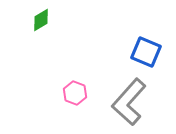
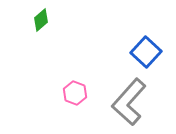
green diamond: rotated 10 degrees counterclockwise
blue square: rotated 20 degrees clockwise
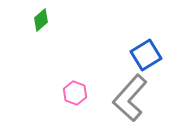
blue square: moved 3 px down; rotated 16 degrees clockwise
gray L-shape: moved 1 px right, 4 px up
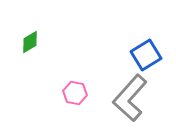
green diamond: moved 11 px left, 22 px down; rotated 10 degrees clockwise
pink hexagon: rotated 10 degrees counterclockwise
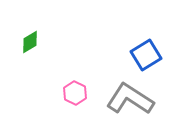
pink hexagon: rotated 15 degrees clockwise
gray L-shape: moved 1 px down; rotated 81 degrees clockwise
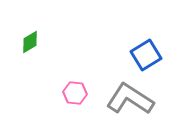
pink hexagon: rotated 20 degrees counterclockwise
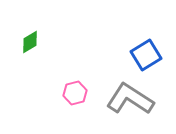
pink hexagon: rotated 20 degrees counterclockwise
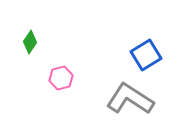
green diamond: rotated 25 degrees counterclockwise
pink hexagon: moved 14 px left, 15 px up
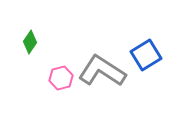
gray L-shape: moved 28 px left, 28 px up
